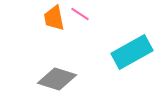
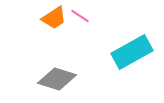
pink line: moved 2 px down
orange trapezoid: rotated 112 degrees counterclockwise
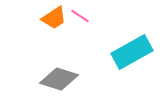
gray diamond: moved 2 px right
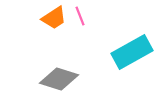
pink line: rotated 36 degrees clockwise
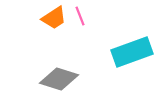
cyan rectangle: rotated 9 degrees clockwise
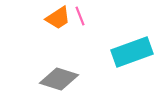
orange trapezoid: moved 4 px right
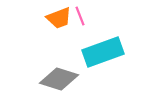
orange trapezoid: moved 1 px right; rotated 12 degrees clockwise
cyan rectangle: moved 29 px left
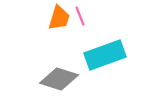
orange trapezoid: rotated 52 degrees counterclockwise
cyan rectangle: moved 2 px right, 3 px down
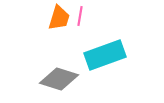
pink line: rotated 30 degrees clockwise
